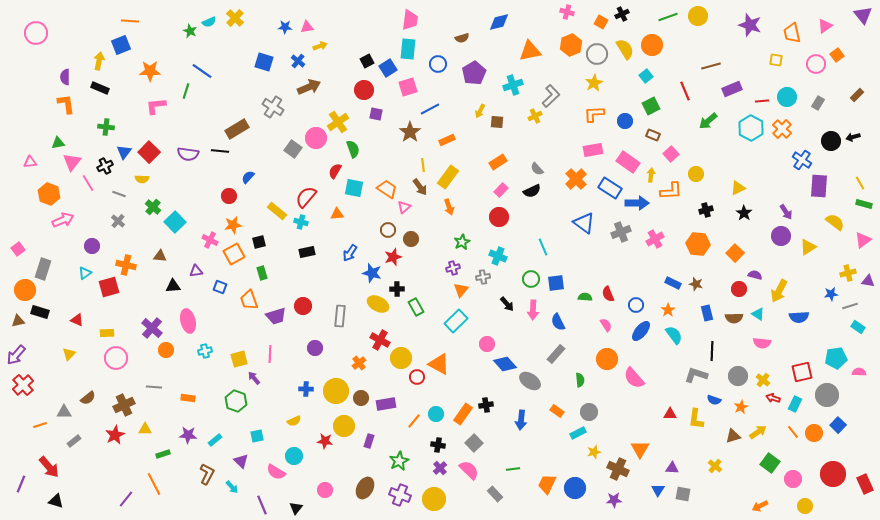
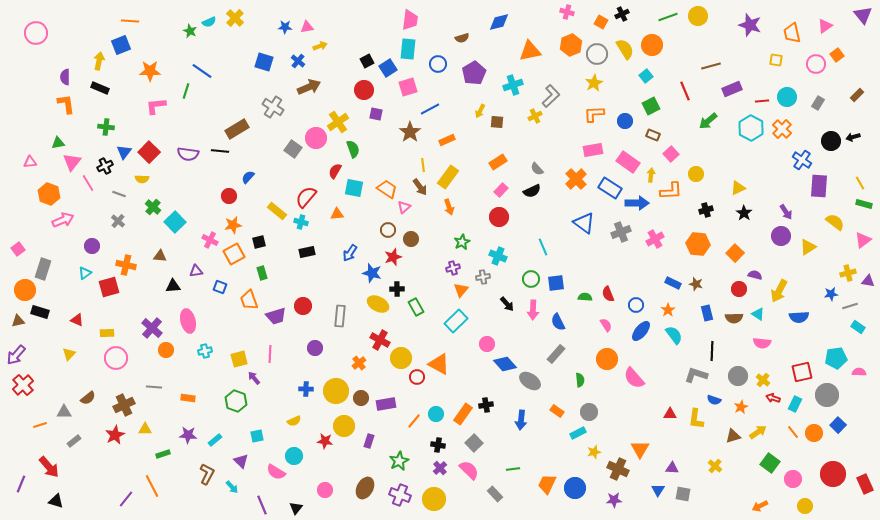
orange line at (154, 484): moved 2 px left, 2 px down
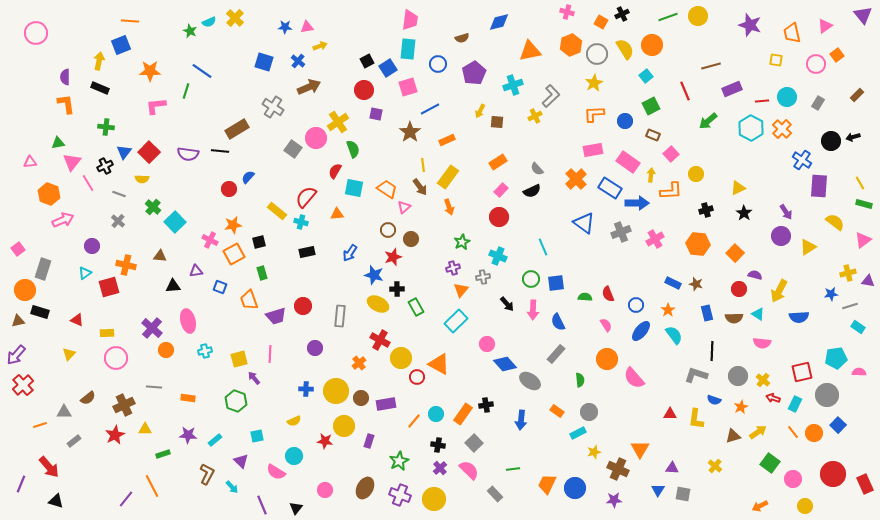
red circle at (229, 196): moved 7 px up
blue star at (372, 273): moved 2 px right, 2 px down
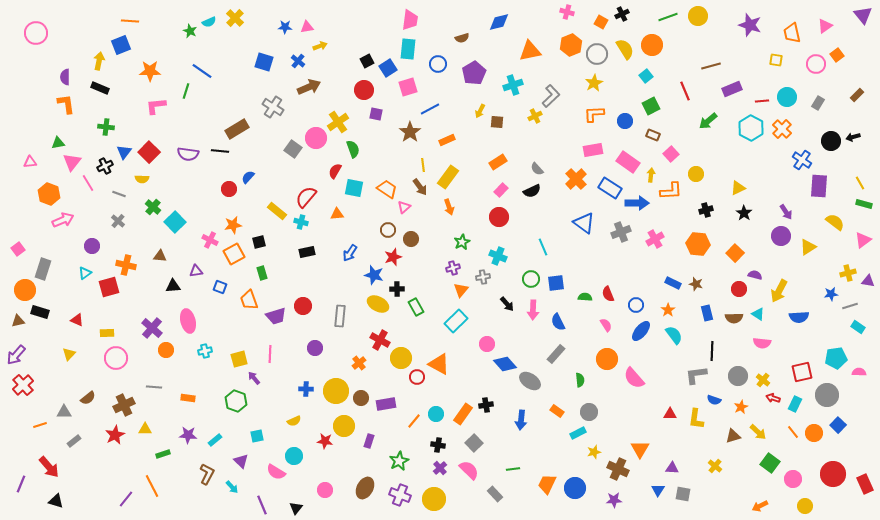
gray L-shape at (696, 375): rotated 25 degrees counterclockwise
yellow arrow at (758, 432): rotated 78 degrees clockwise
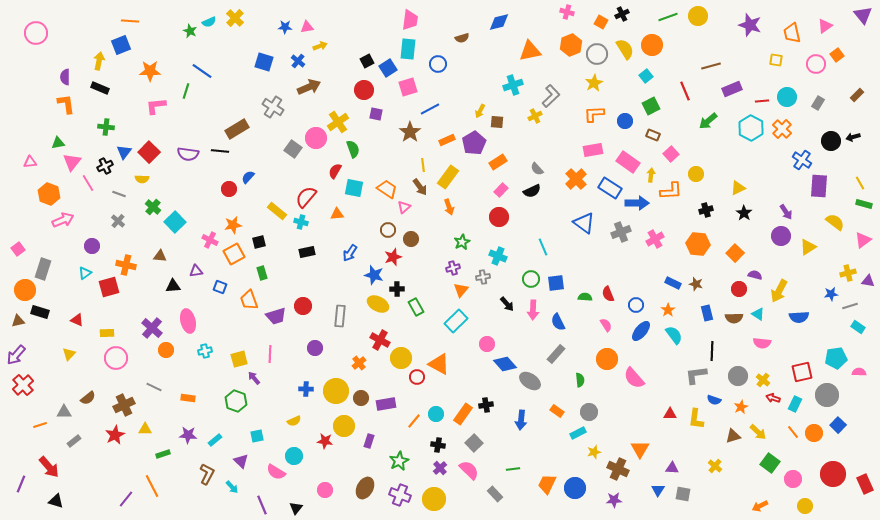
purple pentagon at (474, 73): moved 70 px down
gray line at (154, 387): rotated 21 degrees clockwise
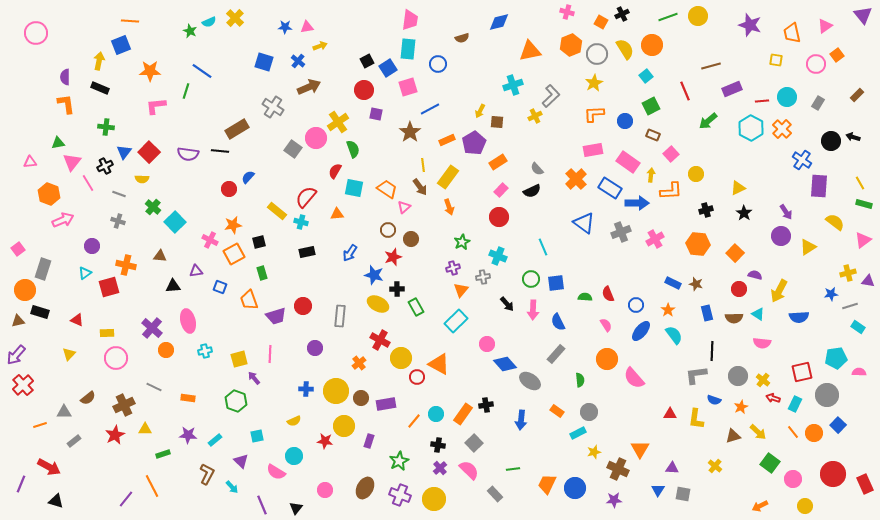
black arrow at (853, 137): rotated 32 degrees clockwise
gray cross at (118, 221): rotated 24 degrees counterclockwise
red arrow at (49, 467): rotated 20 degrees counterclockwise
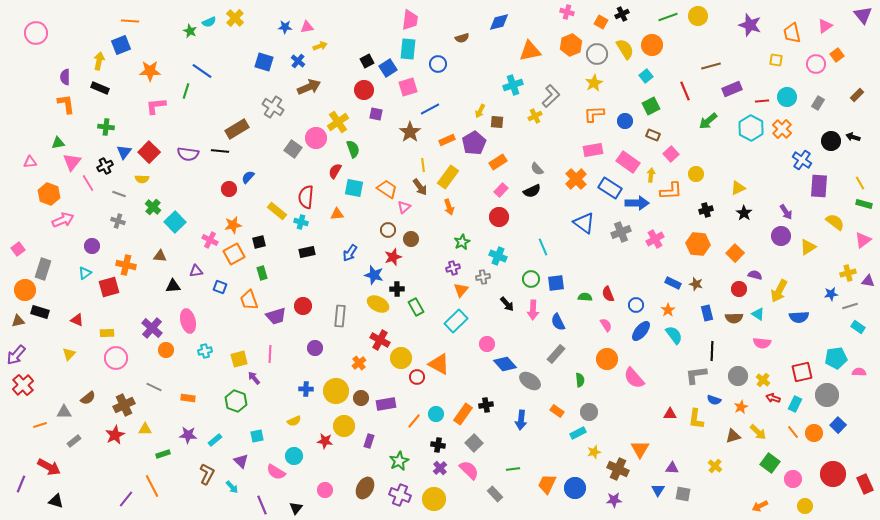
red semicircle at (306, 197): rotated 35 degrees counterclockwise
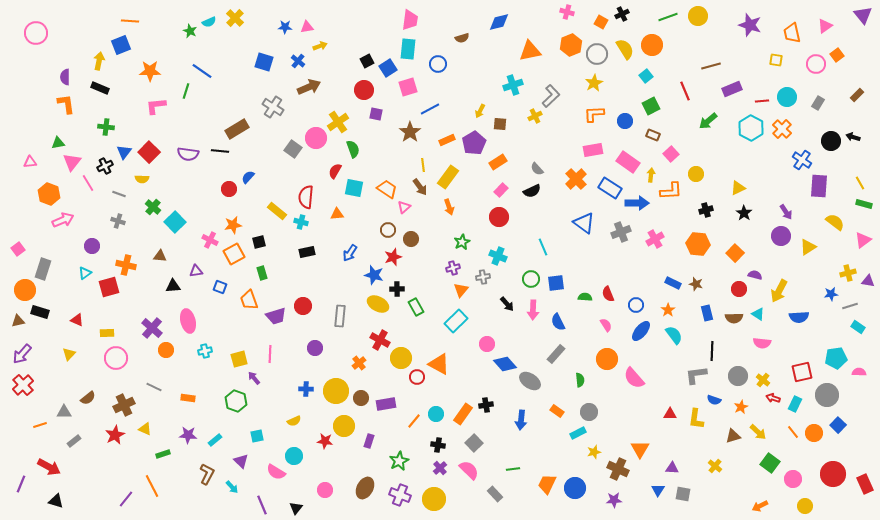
brown square at (497, 122): moved 3 px right, 2 px down
purple arrow at (16, 355): moved 6 px right, 1 px up
yellow triangle at (145, 429): rotated 24 degrees clockwise
